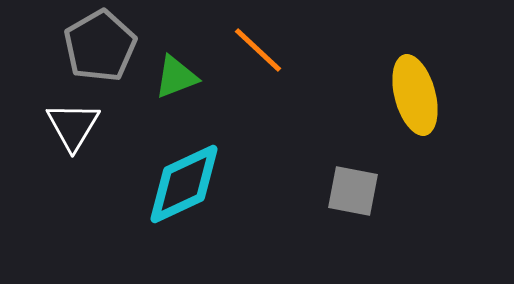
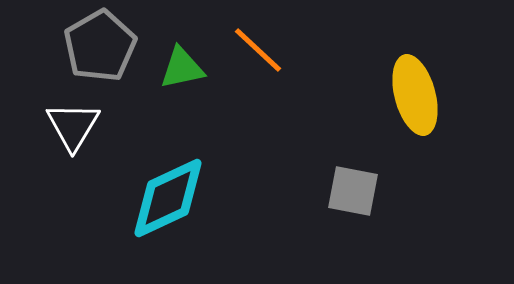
green triangle: moved 6 px right, 9 px up; rotated 9 degrees clockwise
cyan diamond: moved 16 px left, 14 px down
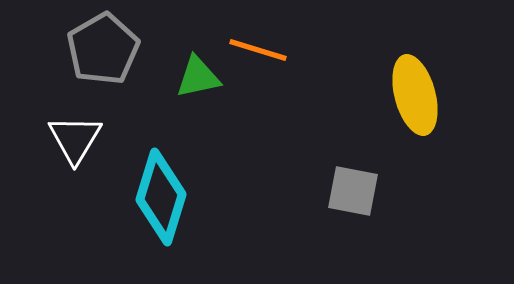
gray pentagon: moved 3 px right, 3 px down
orange line: rotated 26 degrees counterclockwise
green triangle: moved 16 px right, 9 px down
white triangle: moved 2 px right, 13 px down
cyan diamond: moved 7 px left, 1 px up; rotated 48 degrees counterclockwise
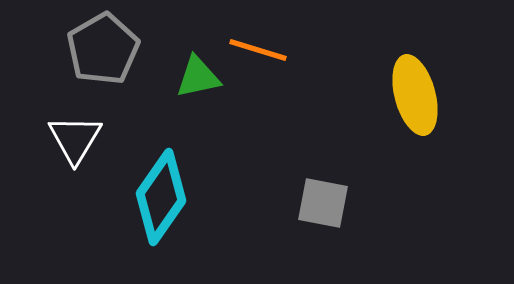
gray square: moved 30 px left, 12 px down
cyan diamond: rotated 18 degrees clockwise
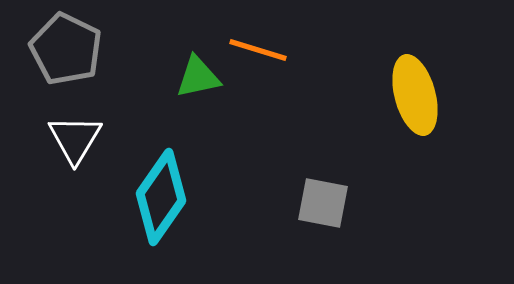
gray pentagon: moved 37 px left; rotated 16 degrees counterclockwise
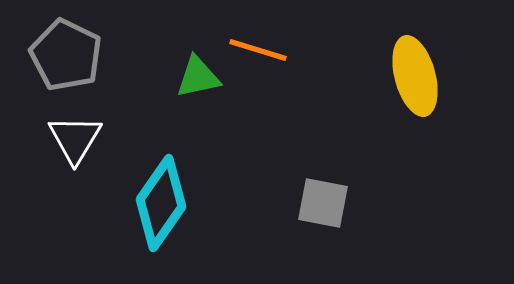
gray pentagon: moved 6 px down
yellow ellipse: moved 19 px up
cyan diamond: moved 6 px down
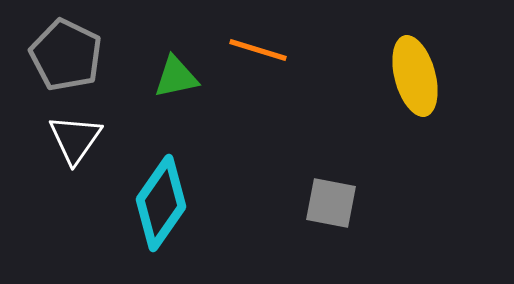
green triangle: moved 22 px left
white triangle: rotated 4 degrees clockwise
gray square: moved 8 px right
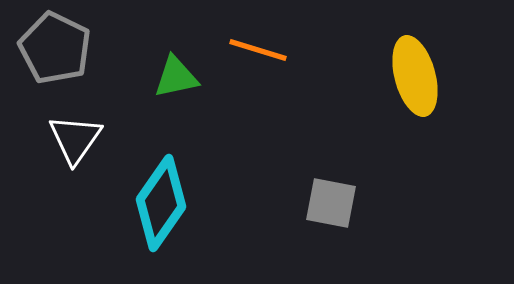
gray pentagon: moved 11 px left, 7 px up
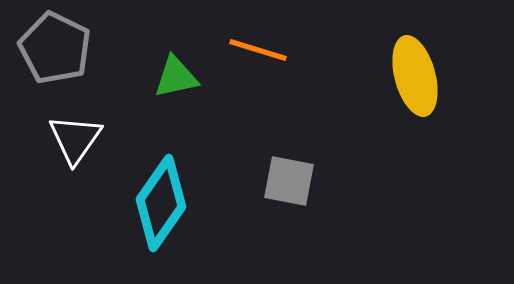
gray square: moved 42 px left, 22 px up
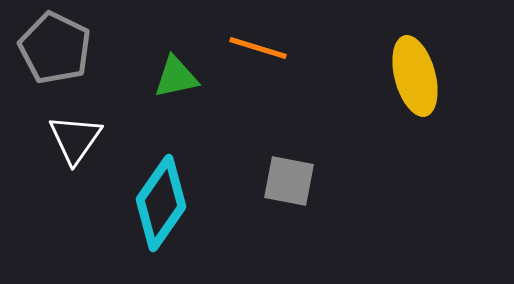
orange line: moved 2 px up
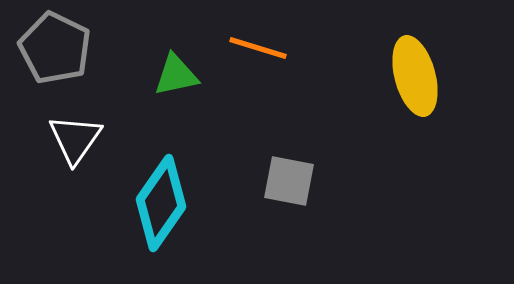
green triangle: moved 2 px up
